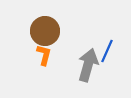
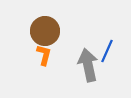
gray arrow: rotated 28 degrees counterclockwise
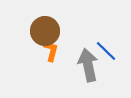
blue line: moved 1 px left; rotated 70 degrees counterclockwise
orange L-shape: moved 7 px right, 4 px up
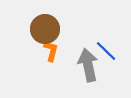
brown circle: moved 2 px up
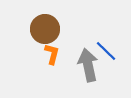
orange L-shape: moved 1 px right, 3 px down
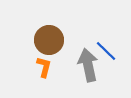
brown circle: moved 4 px right, 11 px down
orange L-shape: moved 8 px left, 13 px down
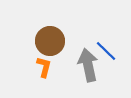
brown circle: moved 1 px right, 1 px down
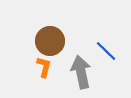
gray arrow: moved 7 px left, 7 px down
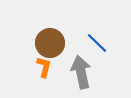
brown circle: moved 2 px down
blue line: moved 9 px left, 8 px up
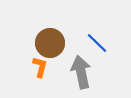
orange L-shape: moved 4 px left
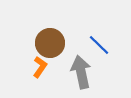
blue line: moved 2 px right, 2 px down
orange L-shape: rotated 20 degrees clockwise
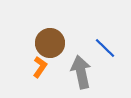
blue line: moved 6 px right, 3 px down
